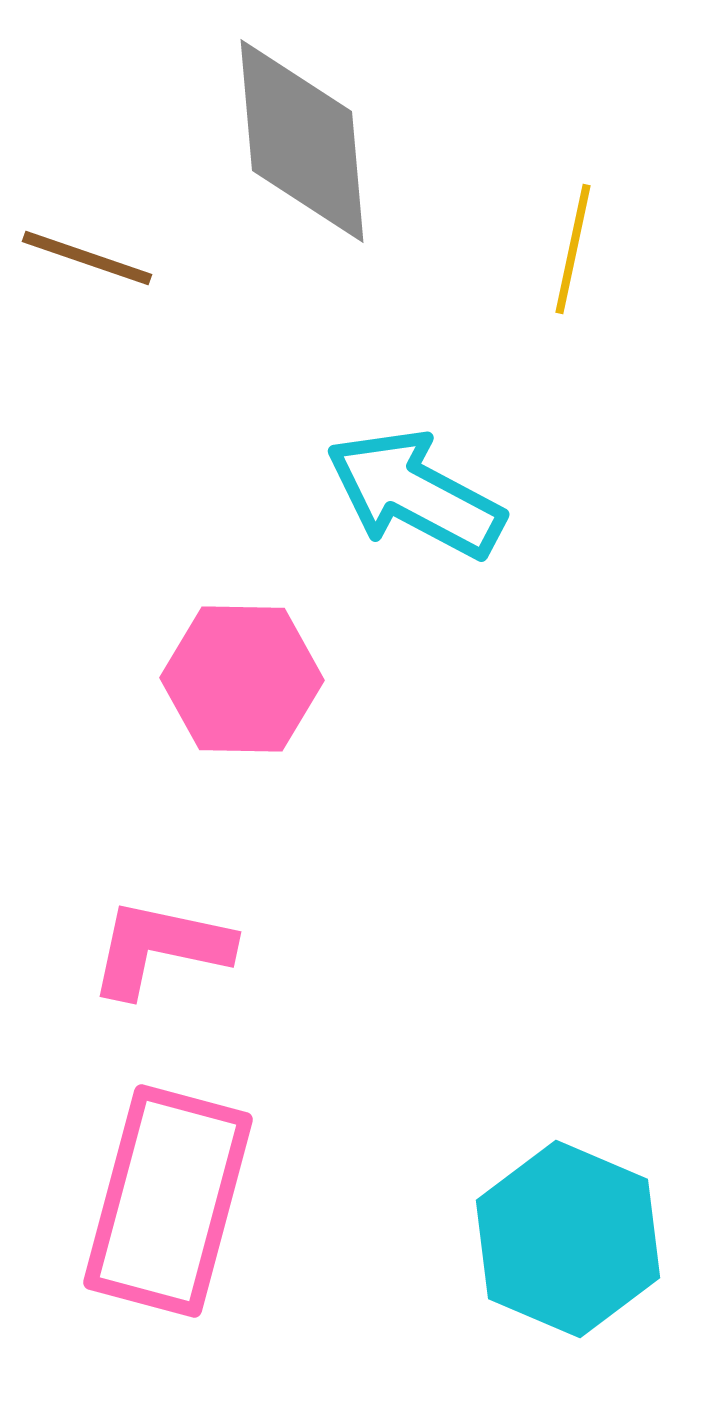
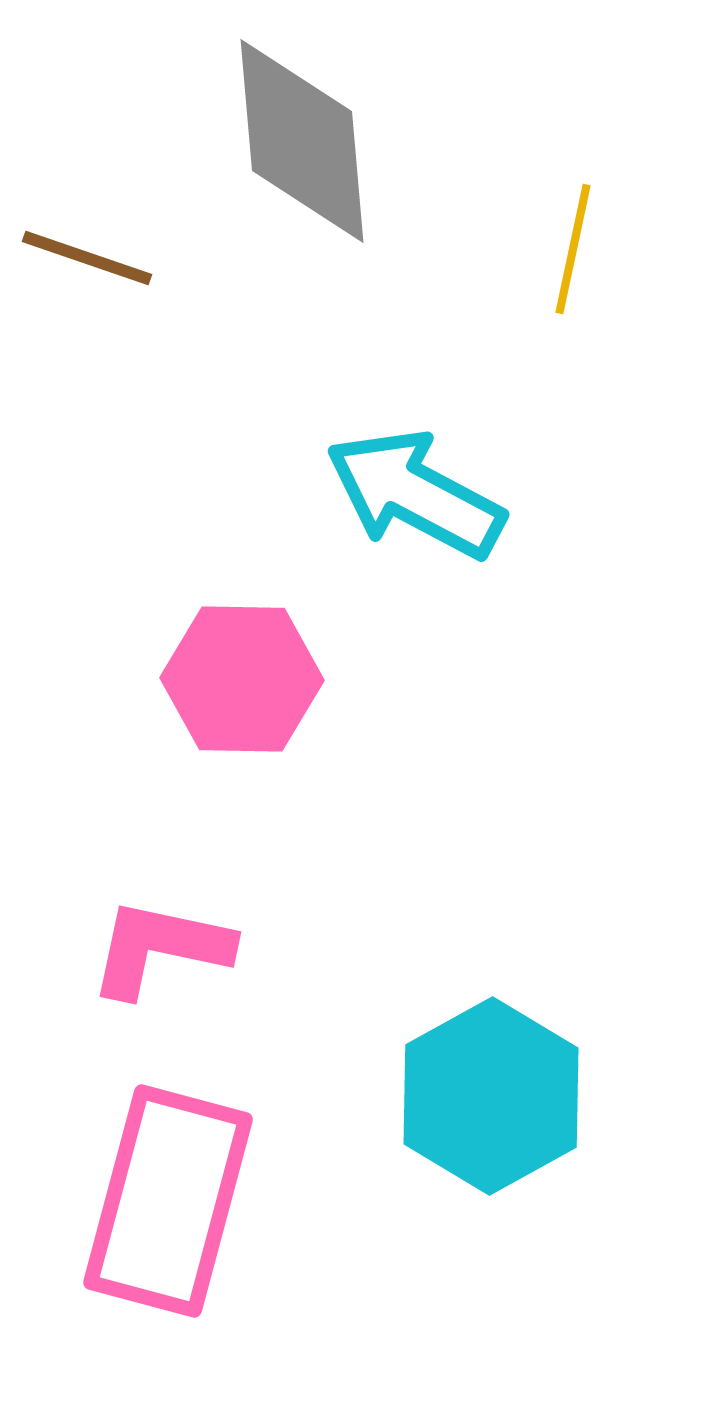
cyan hexagon: moved 77 px left, 143 px up; rotated 8 degrees clockwise
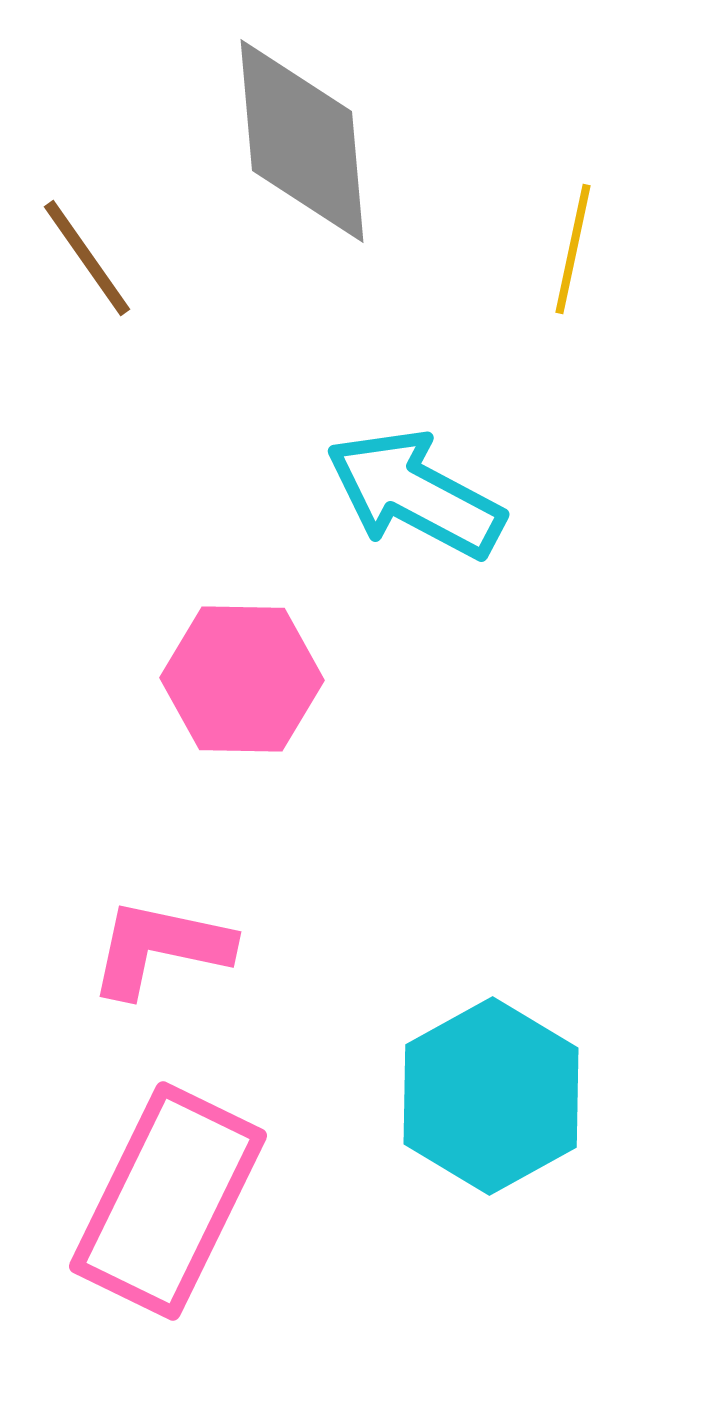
brown line: rotated 36 degrees clockwise
pink rectangle: rotated 11 degrees clockwise
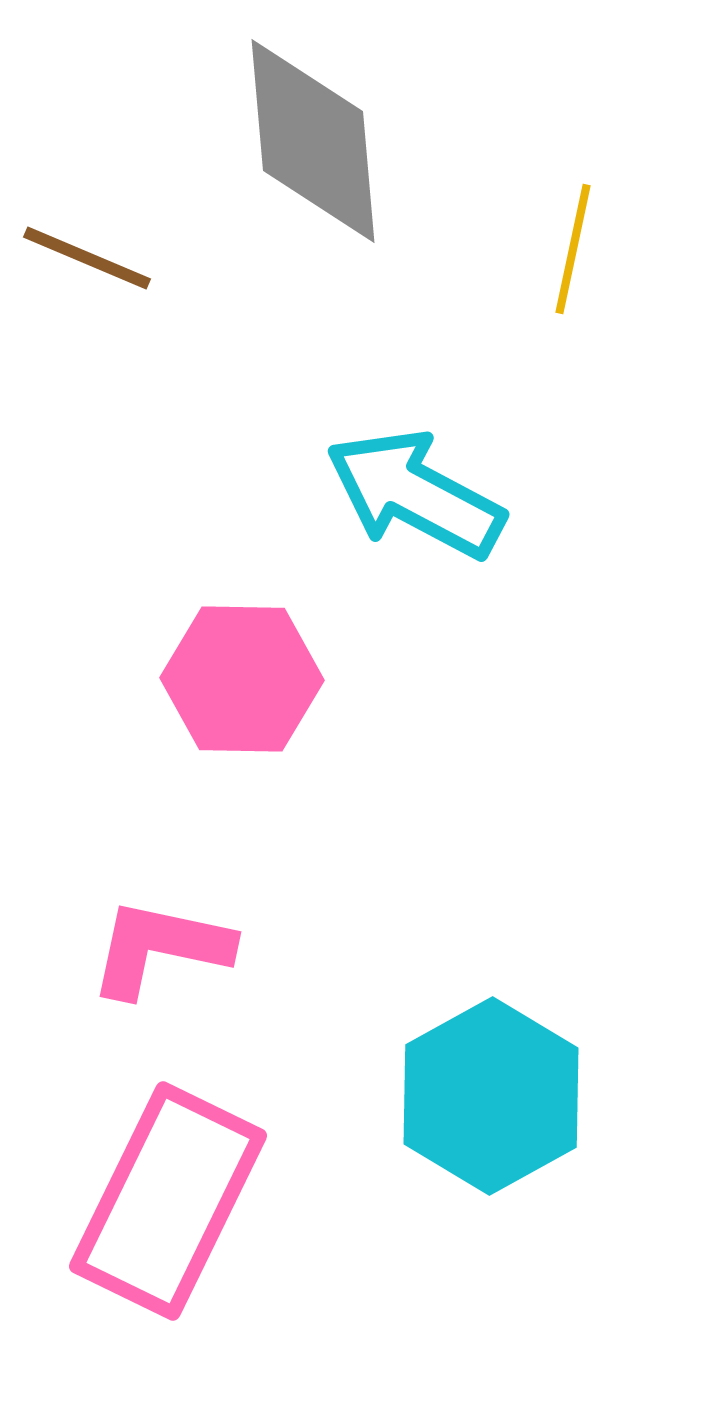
gray diamond: moved 11 px right
brown line: rotated 32 degrees counterclockwise
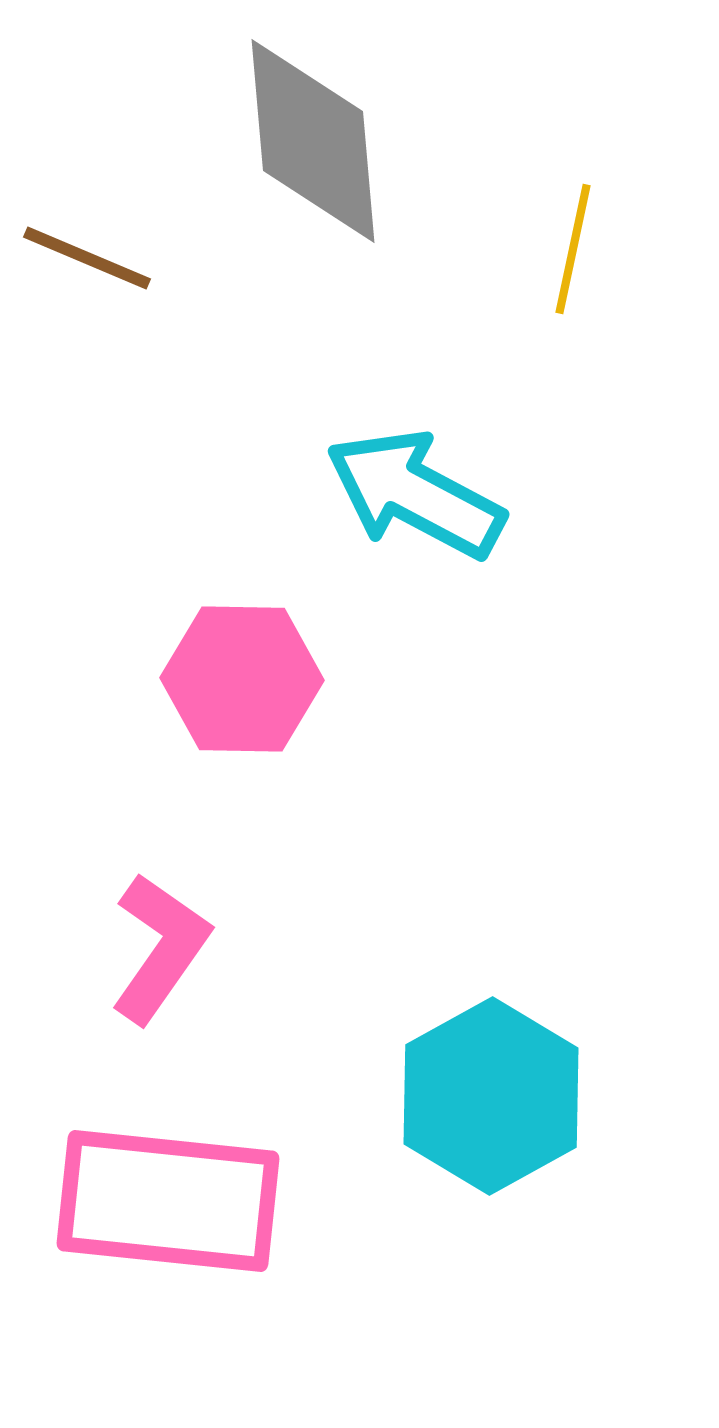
pink L-shape: rotated 113 degrees clockwise
pink rectangle: rotated 70 degrees clockwise
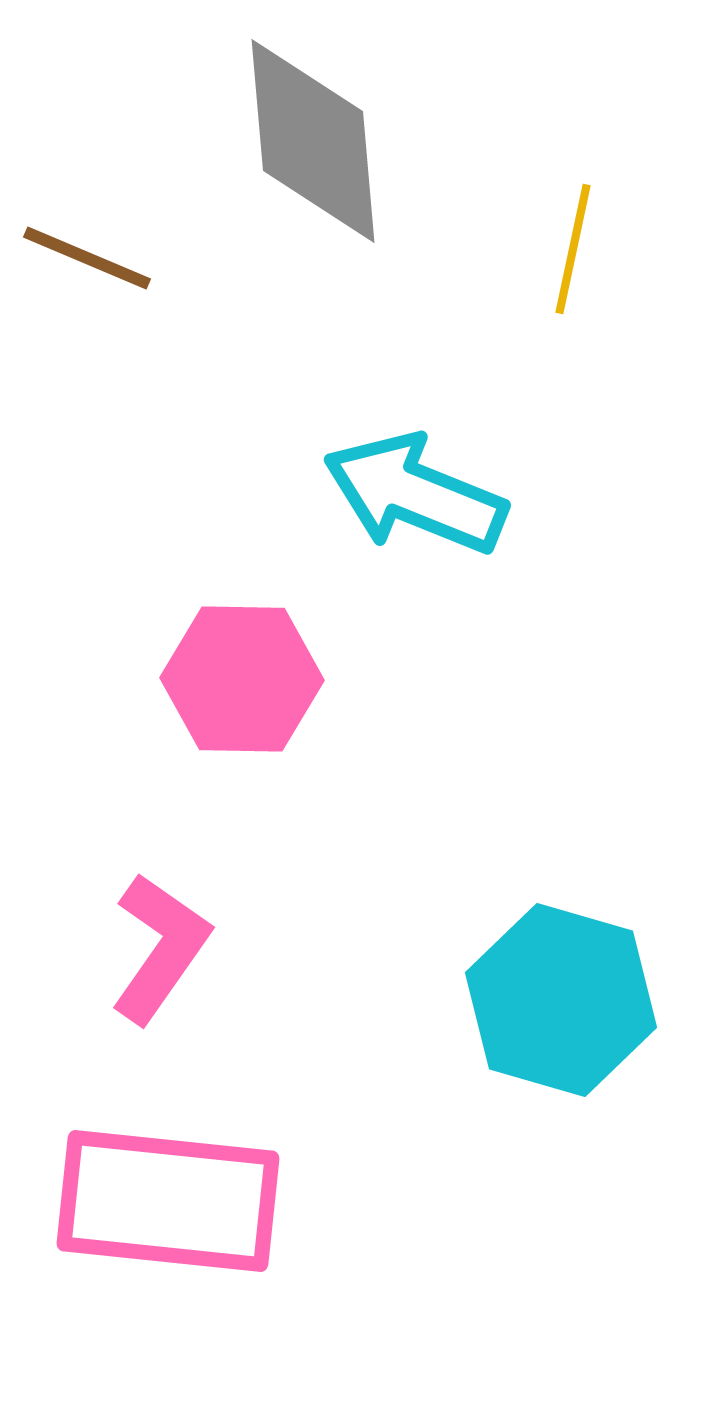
cyan arrow: rotated 6 degrees counterclockwise
cyan hexagon: moved 70 px right, 96 px up; rotated 15 degrees counterclockwise
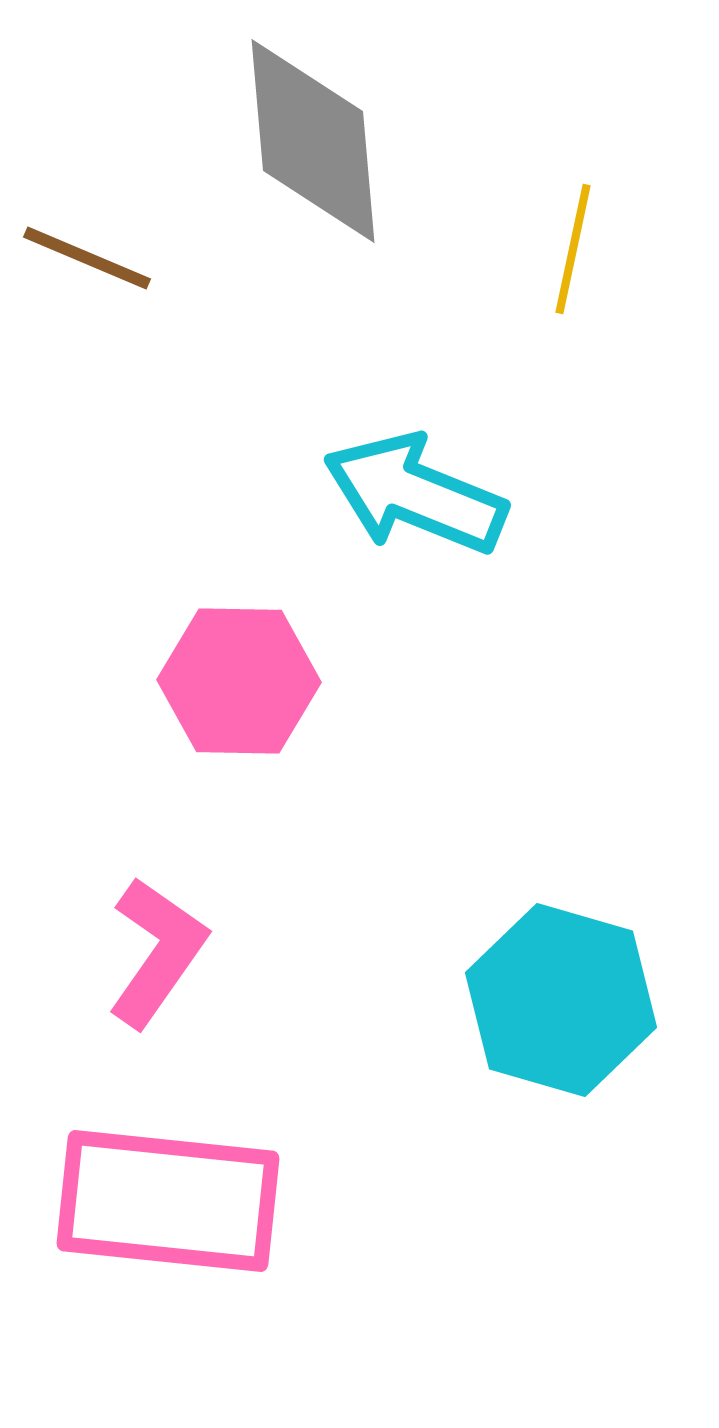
pink hexagon: moved 3 px left, 2 px down
pink L-shape: moved 3 px left, 4 px down
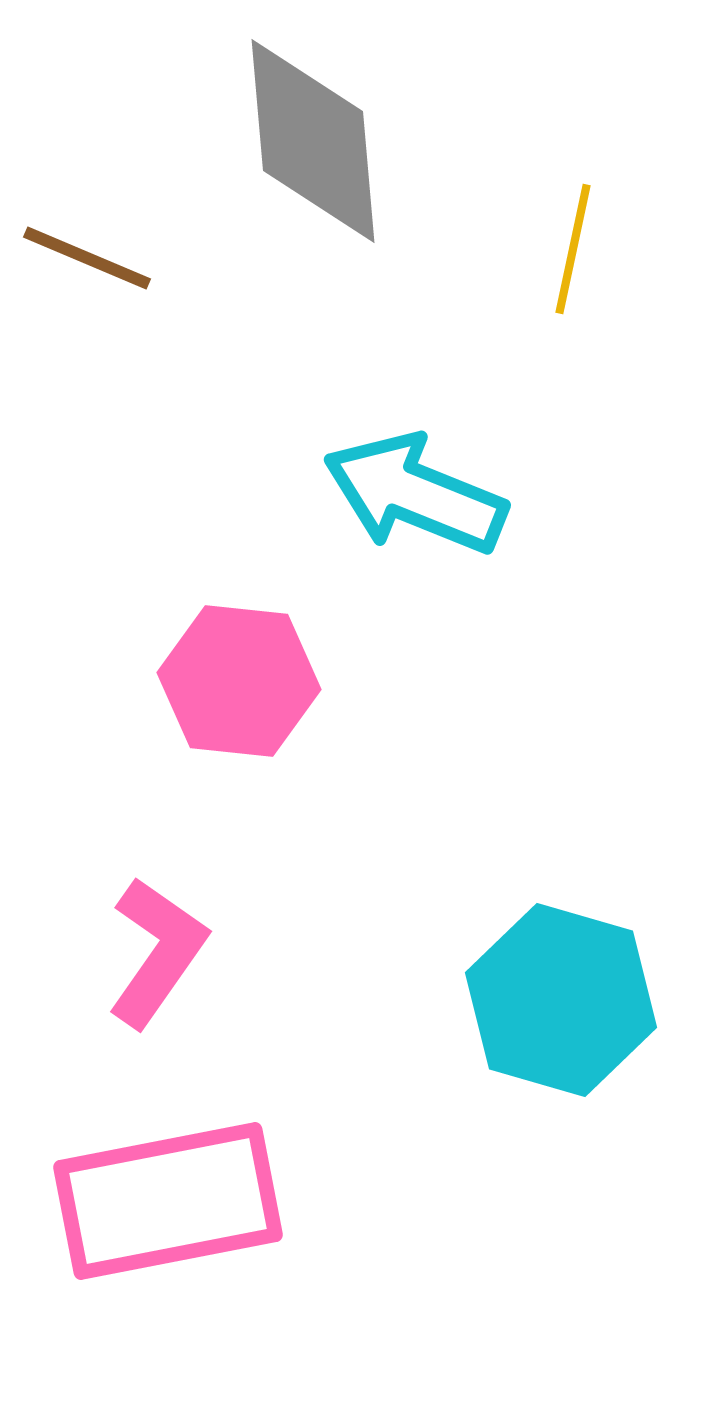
pink hexagon: rotated 5 degrees clockwise
pink rectangle: rotated 17 degrees counterclockwise
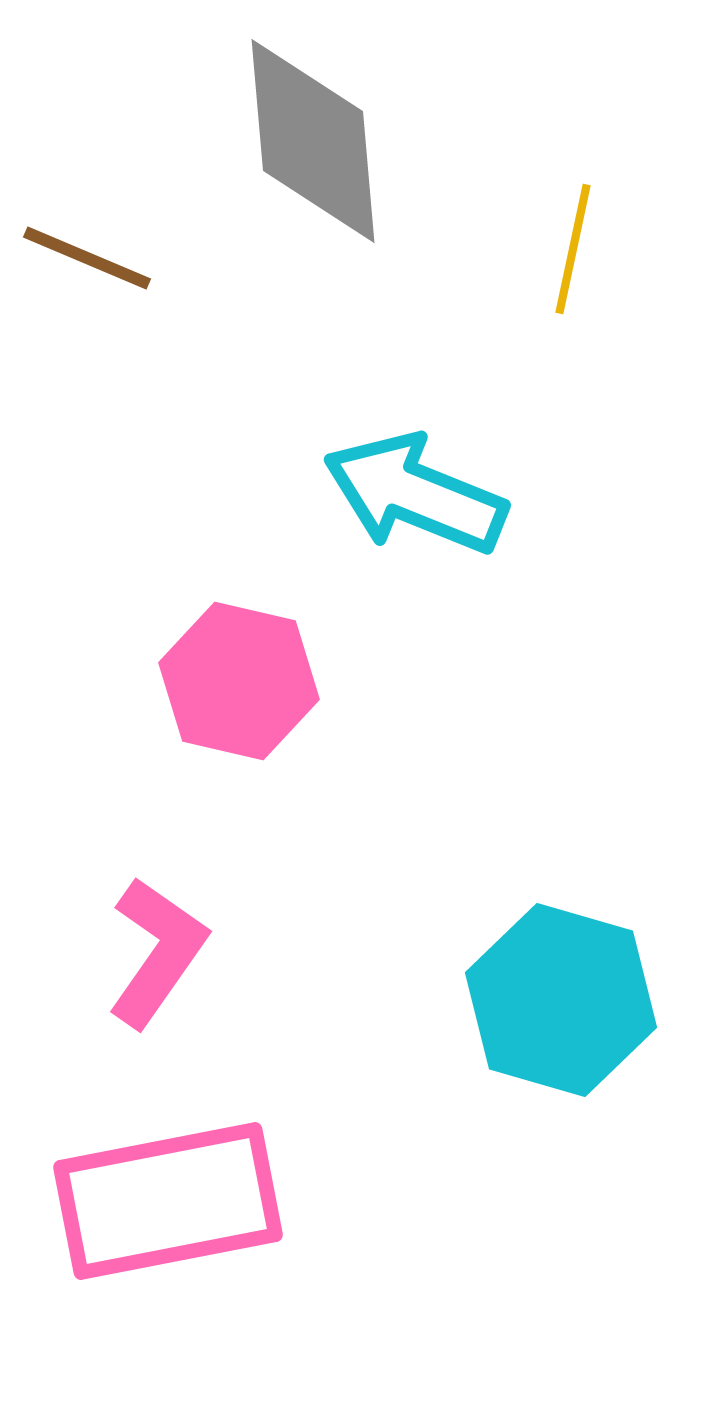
pink hexagon: rotated 7 degrees clockwise
